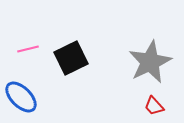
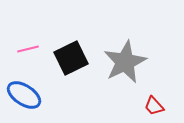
gray star: moved 25 px left
blue ellipse: moved 3 px right, 2 px up; rotated 12 degrees counterclockwise
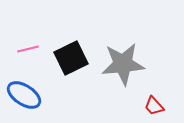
gray star: moved 2 px left, 2 px down; rotated 21 degrees clockwise
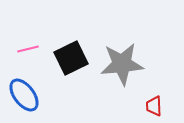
gray star: moved 1 px left
blue ellipse: rotated 20 degrees clockwise
red trapezoid: rotated 40 degrees clockwise
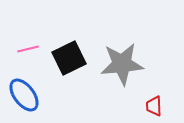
black square: moved 2 px left
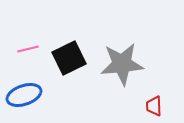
blue ellipse: rotated 72 degrees counterclockwise
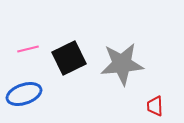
blue ellipse: moved 1 px up
red trapezoid: moved 1 px right
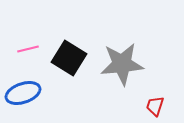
black square: rotated 32 degrees counterclockwise
blue ellipse: moved 1 px left, 1 px up
red trapezoid: rotated 20 degrees clockwise
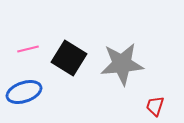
blue ellipse: moved 1 px right, 1 px up
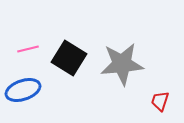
blue ellipse: moved 1 px left, 2 px up
red trapezoid: moved 5 px right, 5 px up
